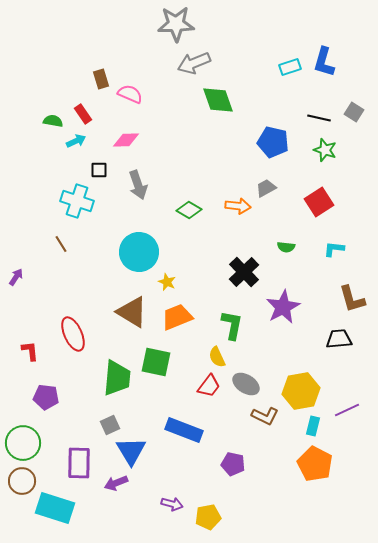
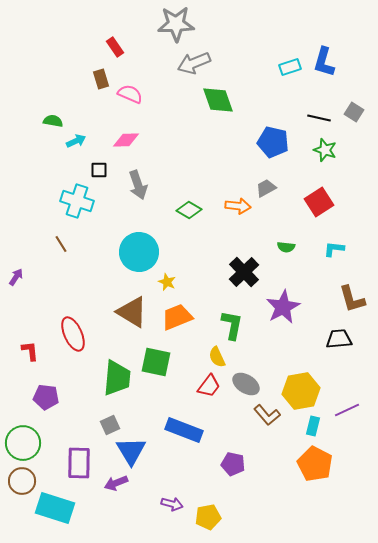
red rectangle at (83, 114): moved 32 px right, 67 px up
brown L-shape at (265, 416): moved 2 px right, 1 px up; rotated 24 degrees clockwise
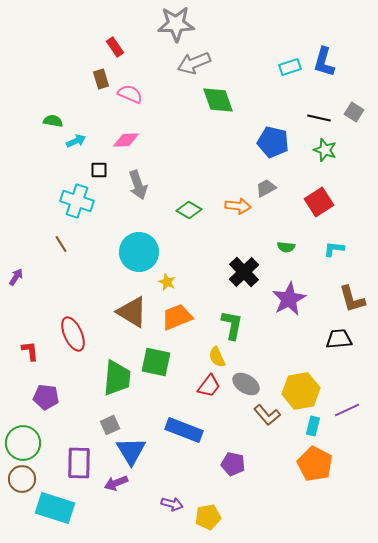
purple star at (283, 307): moved 6 px right, 8 px up
brown circle at (22, 481): moved 2 px up
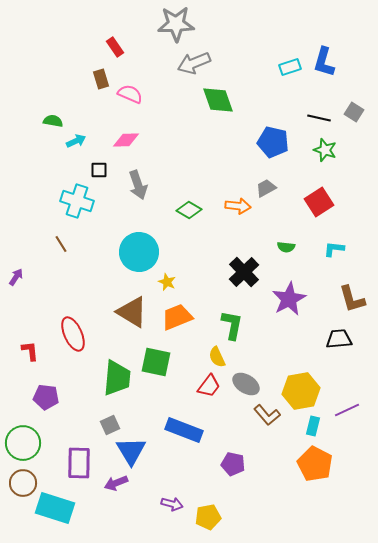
brown circle at (22, 479): moved 1 px right, 4 px down
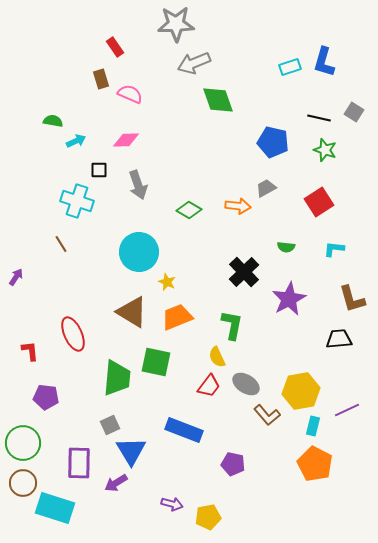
purple arrow at (116, 483): rotated 10 degrees counterclockwise
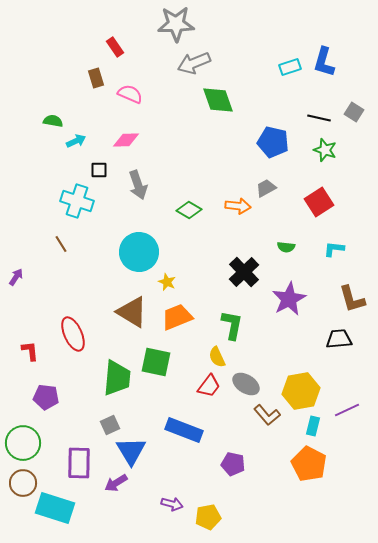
brown rectangle at (101, 79): moved 5 px left, 1 px up
orange pentagon at (315, 464): moved 6 px left
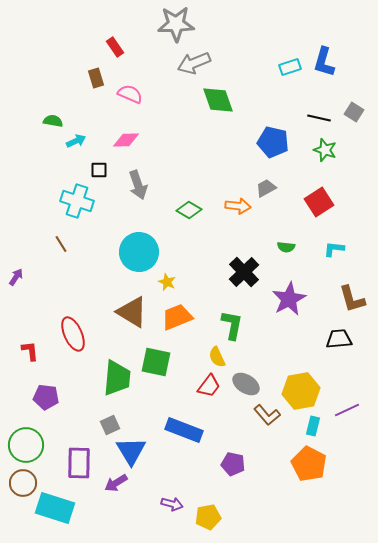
green circle at (23, 443): moved 3 px right, 2 px down
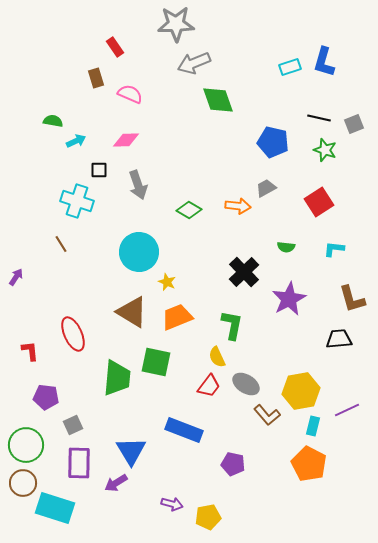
gray square at (354, 112): moved 12 px down; rotated 36 degrees clockwise
gray square at (110, 425): moved 37 px left
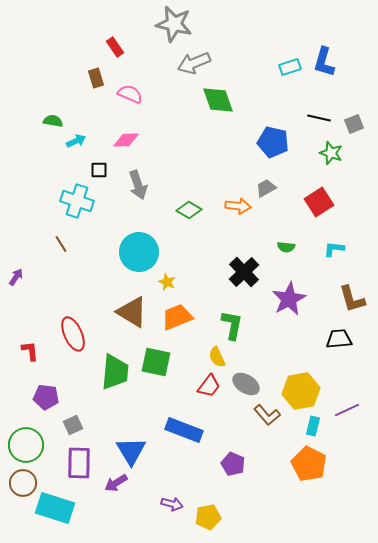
gray star at (176, 24): moved 2 px left; rotated 15 degrees clockwise
green star at (325, 150): moved 6 px right, 3 px down
green trapezoid at (117, 378): moved 2 px left, 6 px up
purple pentagon at (233, 464): rotated 10 degrees clockwise
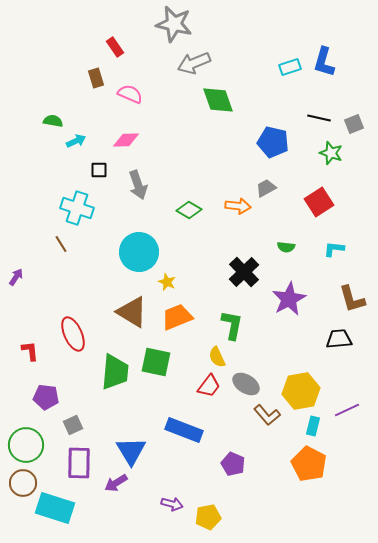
cyan cross at (77, 201): moved 7 px down
